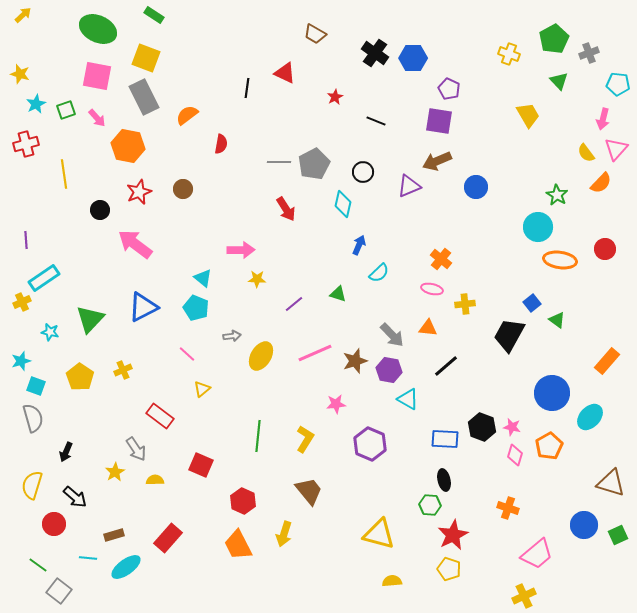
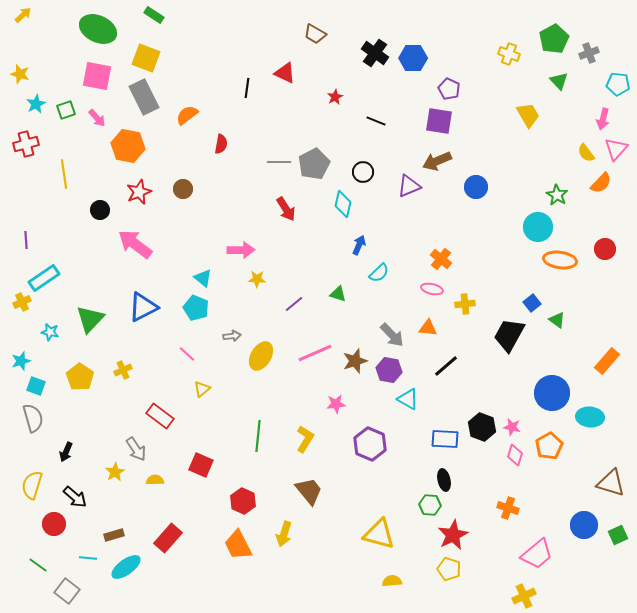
cyan ellipse at (590, 417): rotated 52 degrees clockwise
gray square at (59, 591): moved 8 px right
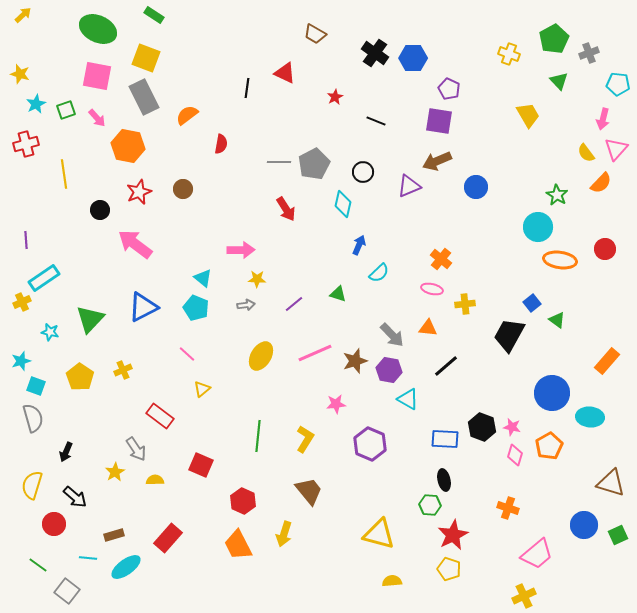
gray arrow at (232, 336): moved 14 px right, 31 px up
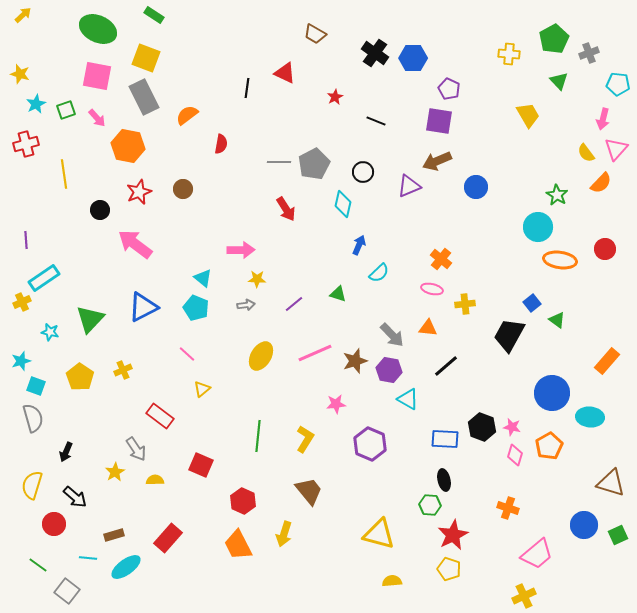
yellow cross at (509, 54): rotated 15 degrees counterclockwise
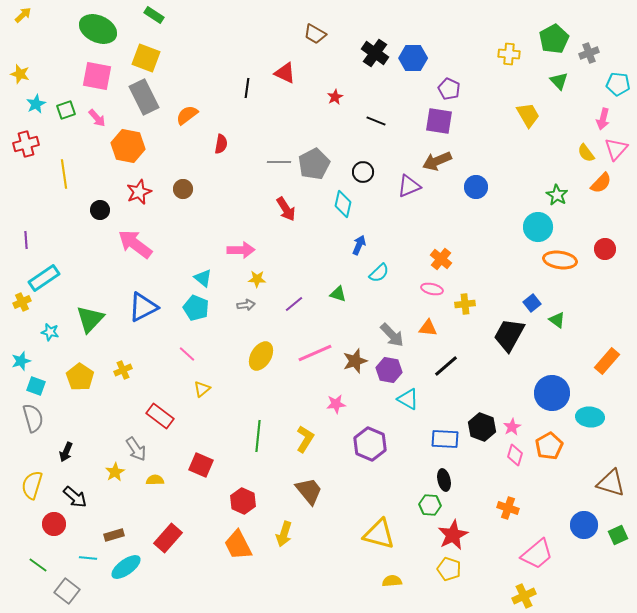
pink star at (512, 427): rotated 30 degrees clockwise
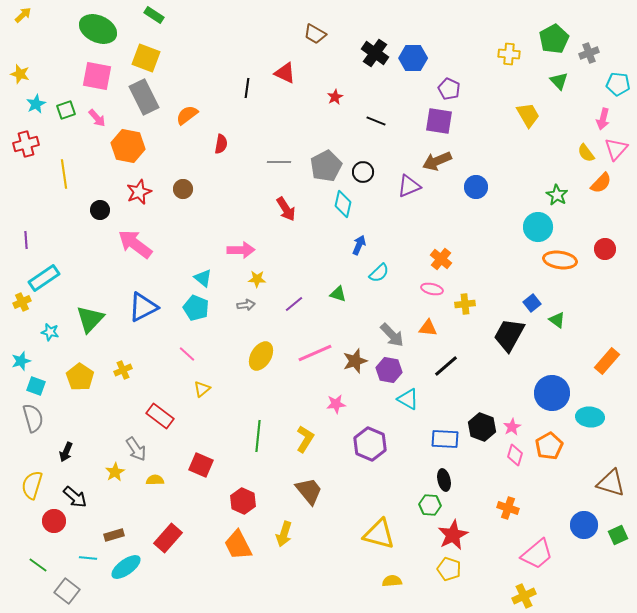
gray pentagon at (314, 164): moved 12 px right, 2 px down
red circle at (54, 524): moved 3 px up
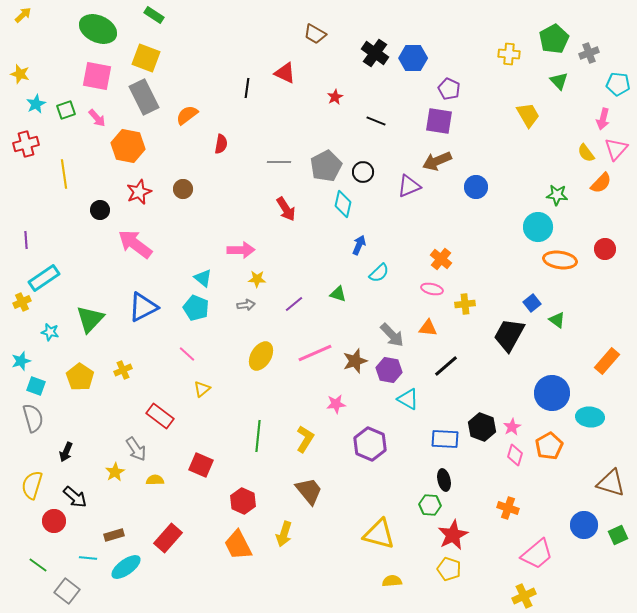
green star at (557, 195): rotated 25 degrees counterclockwise
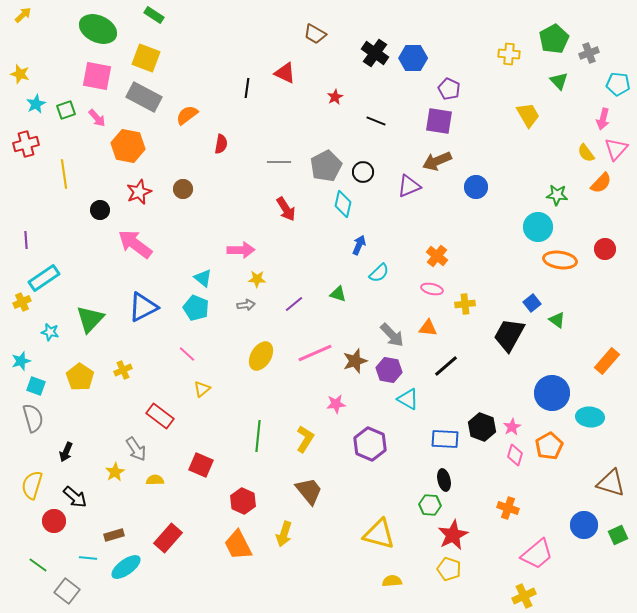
gray rectangle at (144, 97): rotated 36 degrees counterclockwise
orange cross at (441, 259): moved 4 px left, 3 px up
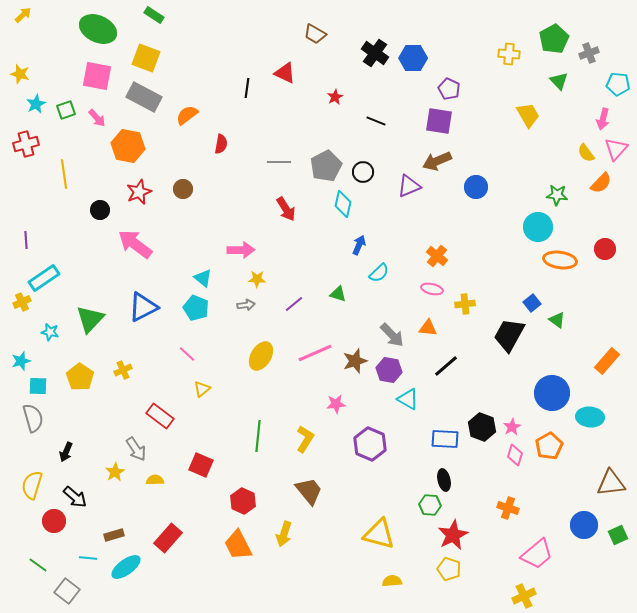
cyan square at (36, 386): moved 2 px right; rotated 18 degrees counterclockwise
brown triangle at (611, 483): rotated 24 degrees counterclockwise
